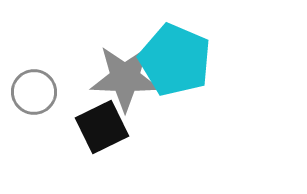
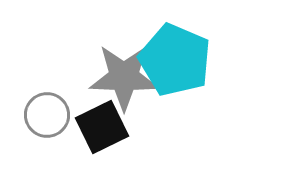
gray star: moved 1 px left, 1 px up
gray circle: moved 13 px right, 23 px down
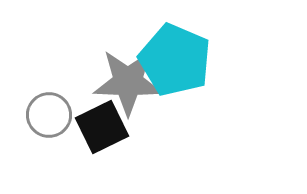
gray star: moved 4 px right, 5 px down
gray circle: moved 2 px right
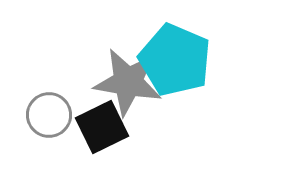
gray star: rotated 8 degrees clockwise
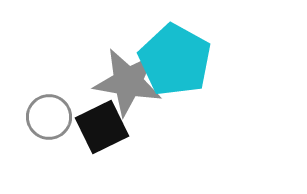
cyan pentagon: rotated 6 degrees clockwise
gray circle: moved 2 px down
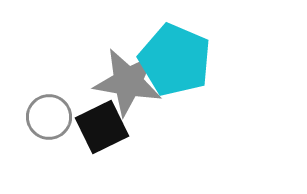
cyan pentagon: rotated 6 degrees counterclockwise
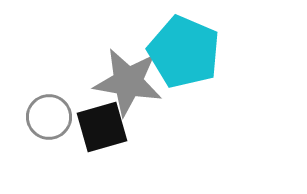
cyan pentagon: moved 9 px right, 8 px up
black square: rotated 10 degrees clockwise
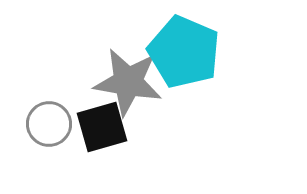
gray circle: moved 7 px down
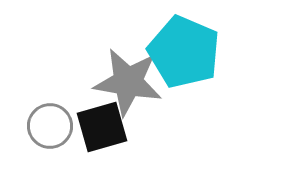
gray circle: moved 1 px right, 2 px down
